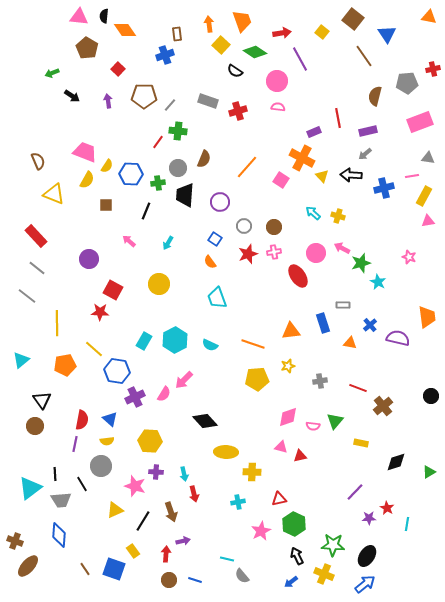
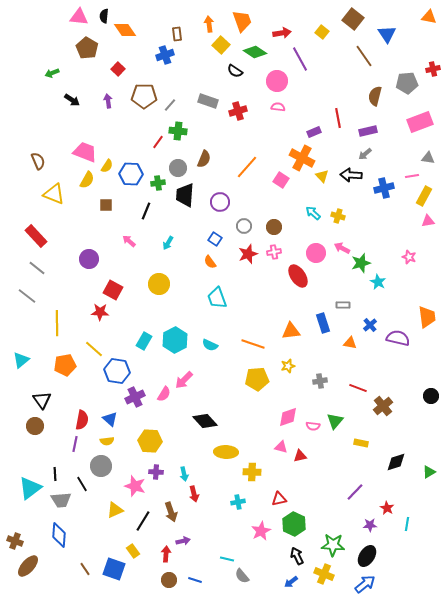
black arrow at (72, 96): moved 4 px down
purple star at (369, 518): moved 1 px right, 7 px down
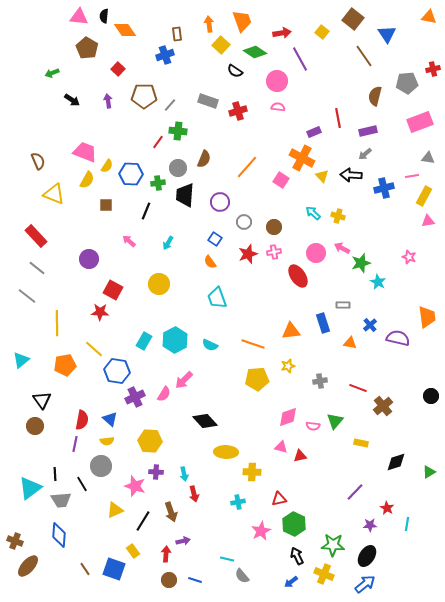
gray circle at (244, 226): moved 4 px up
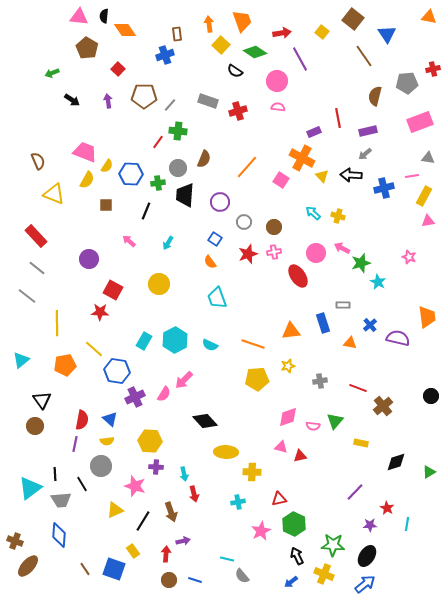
purple cross at (156, 472): moved 5 px up
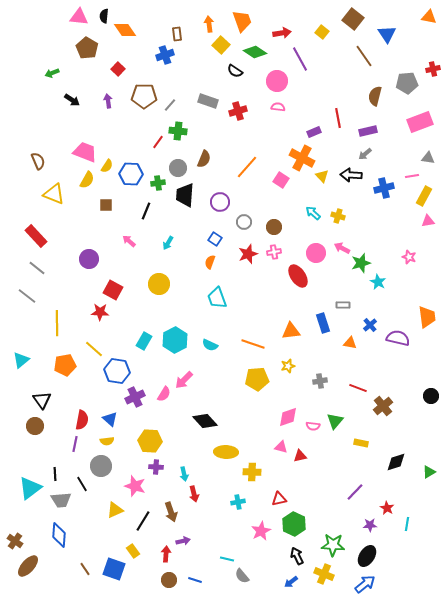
orange semicircle at (210, 262): rotated 56 degrees clockwise
brown cross at (15, 541): rotated 14 degrees clockwise
